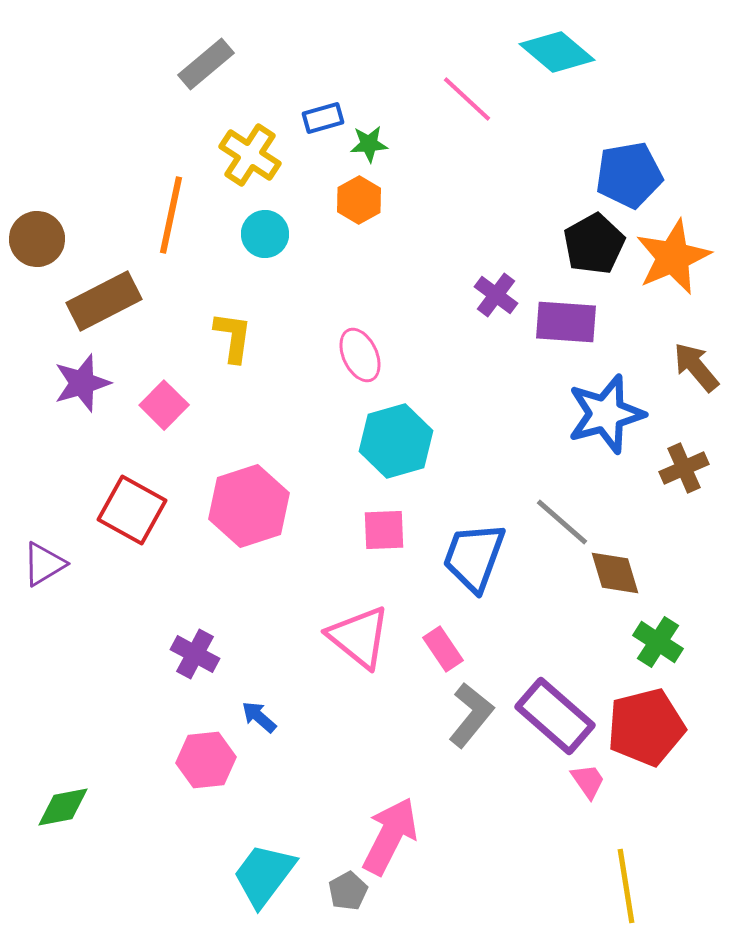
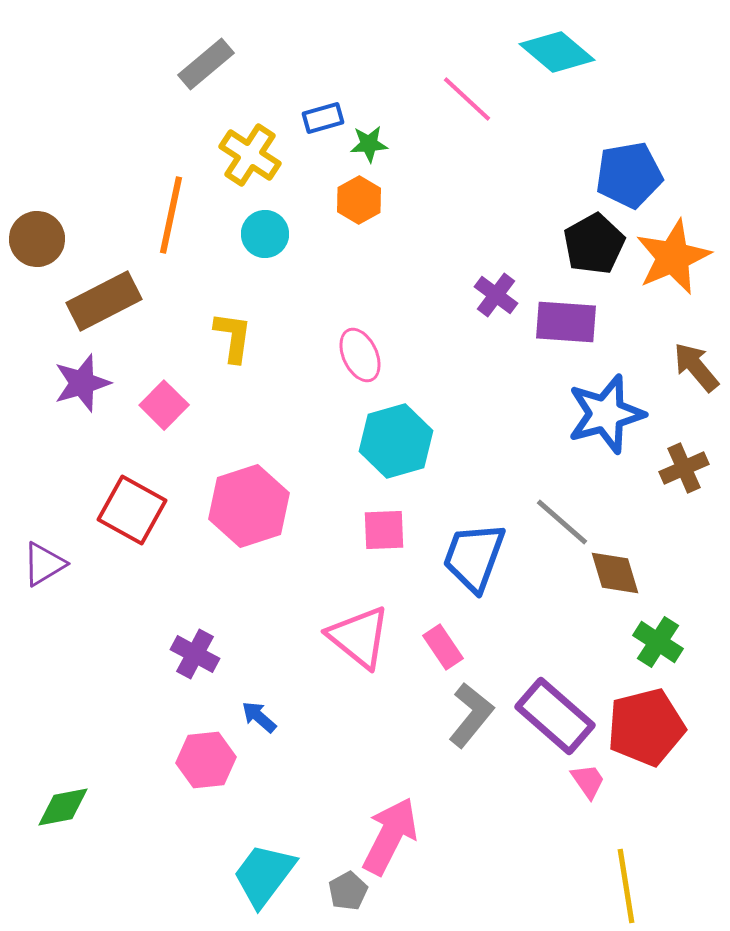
pink rectangle at (443, 649): moved 2 px up
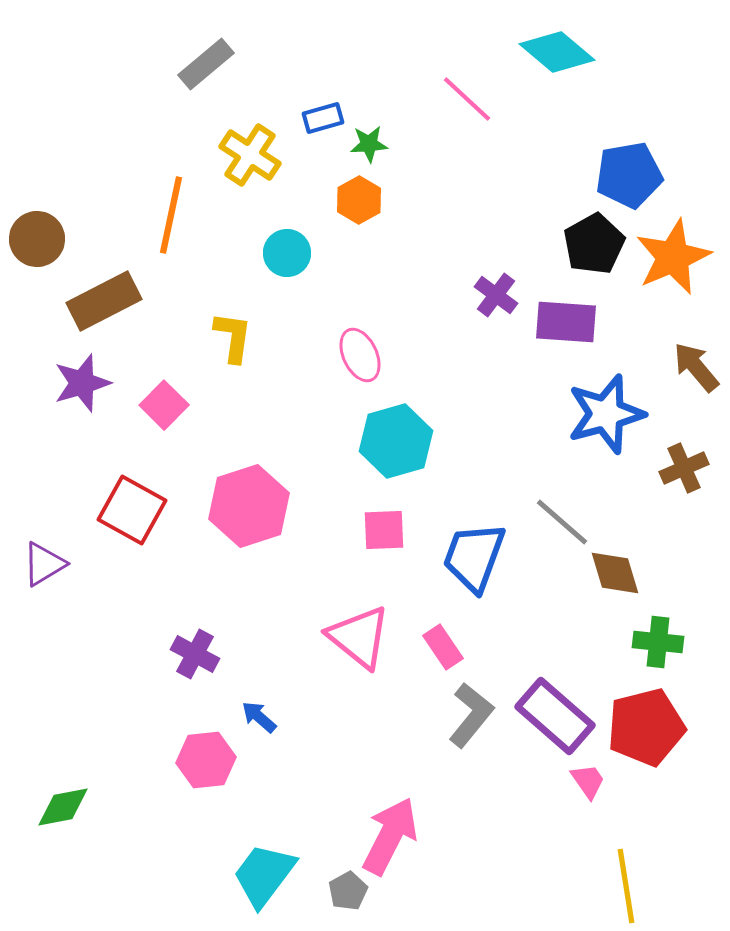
cyan circle at (265, 234): moved 22 px right, 19 px down
green cross at (658, 642): rotated 27 degrees counterclockwise
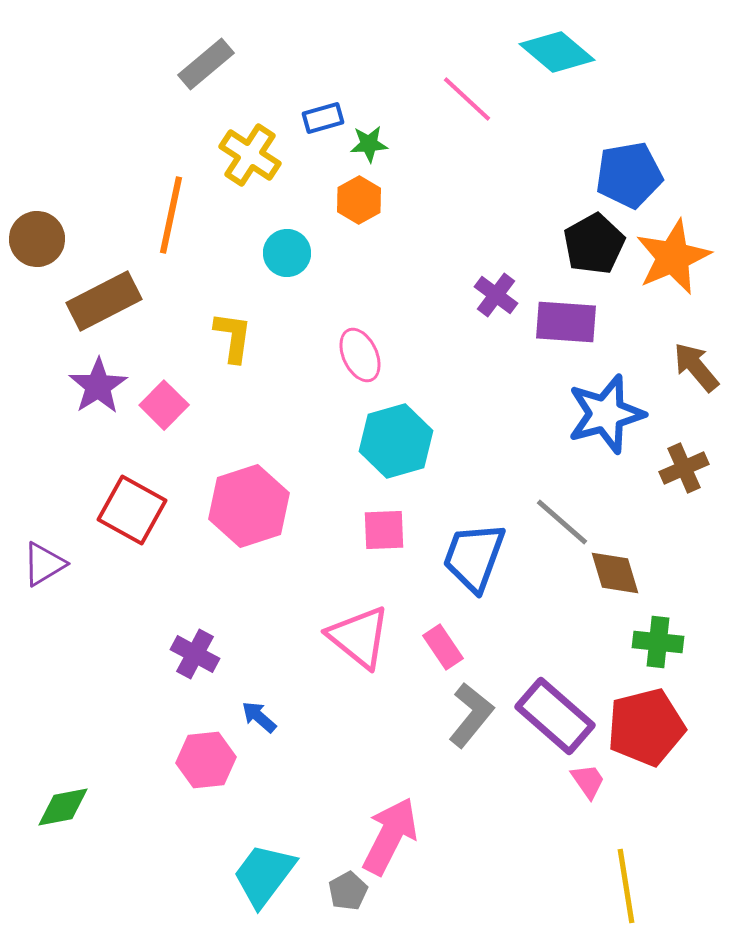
purple star at (82, 383): moved 16 px right, 3 px down; rotated 16 degrees counterclockwise
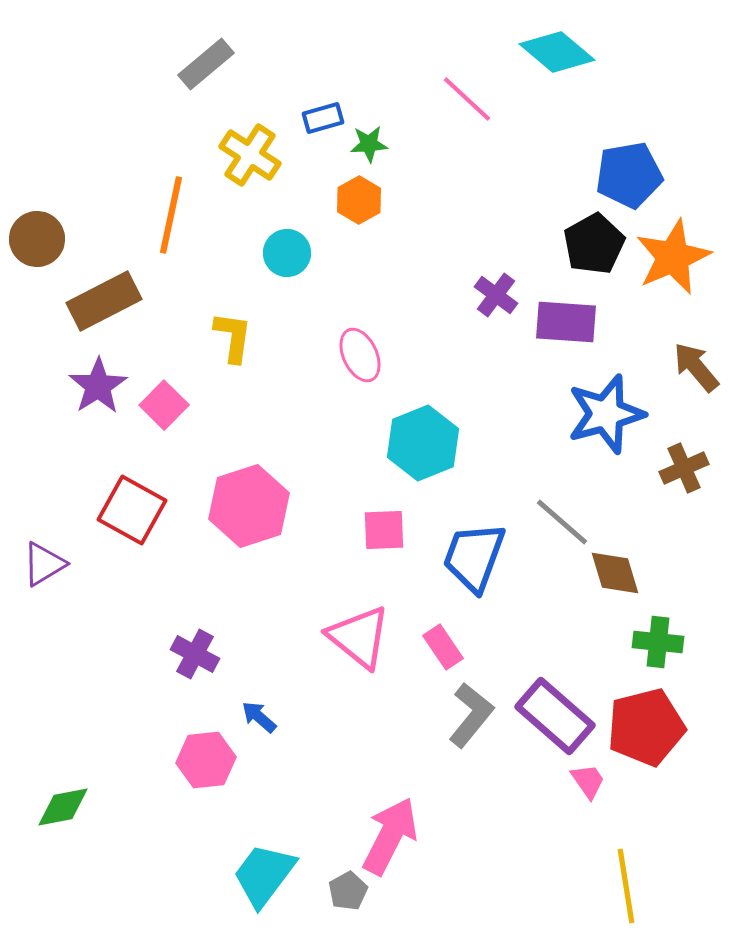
cyan hexagon at (396, 441): moved 27 px right, 2 px down; rotated 6 degrees counterclockwise
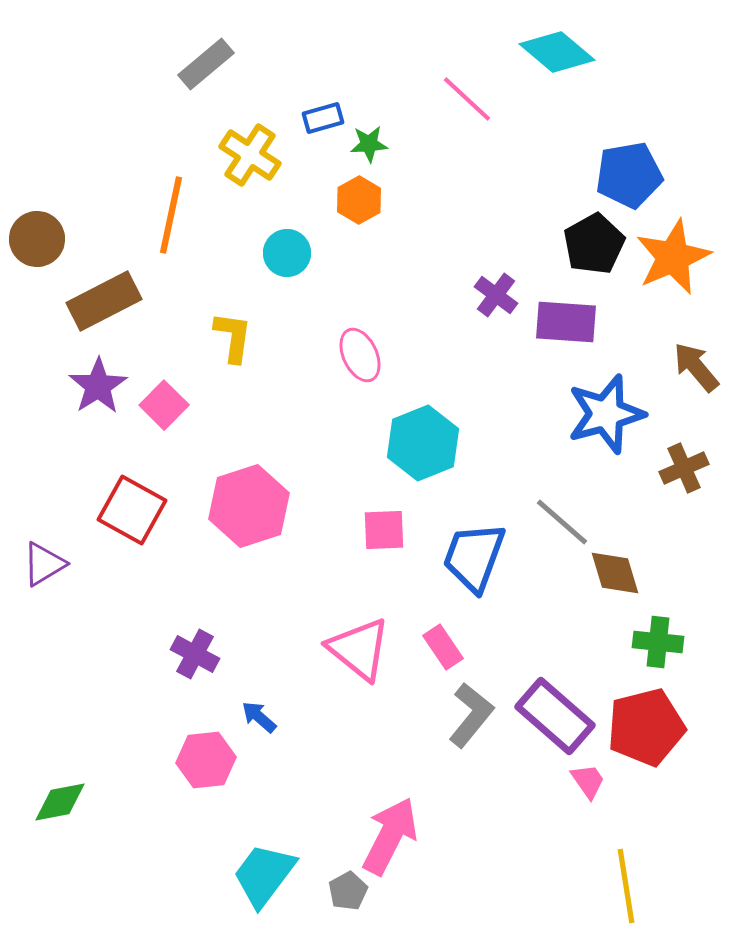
pink triangle at (359, 637): moved 12 px down
green diamond at (63, 807): moved 3 px left, 5 px up
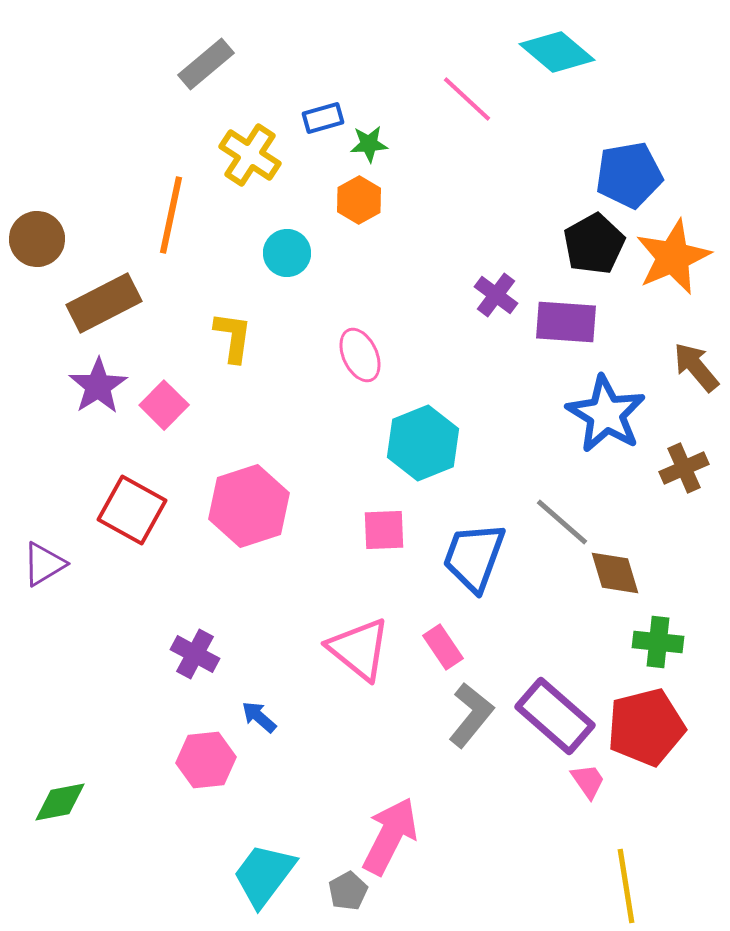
brown rectangle at (104, 301): moved 2 px down
blue star at (606, 414): rotated 26 degrees counterclockwise
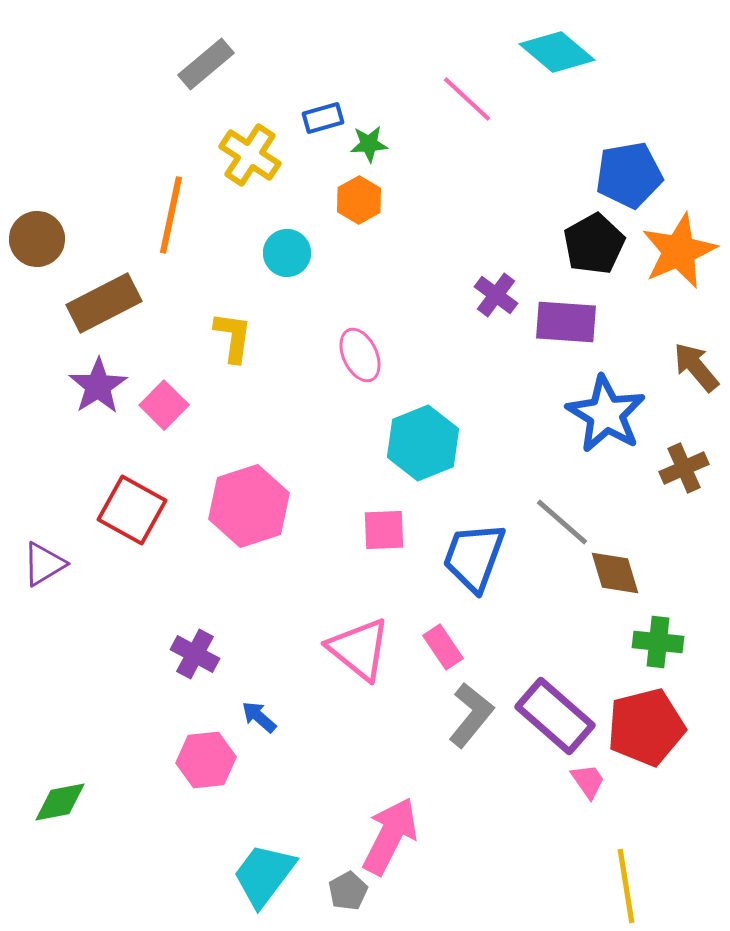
orange star at (673, 257): moved 6 px right, 6 px up
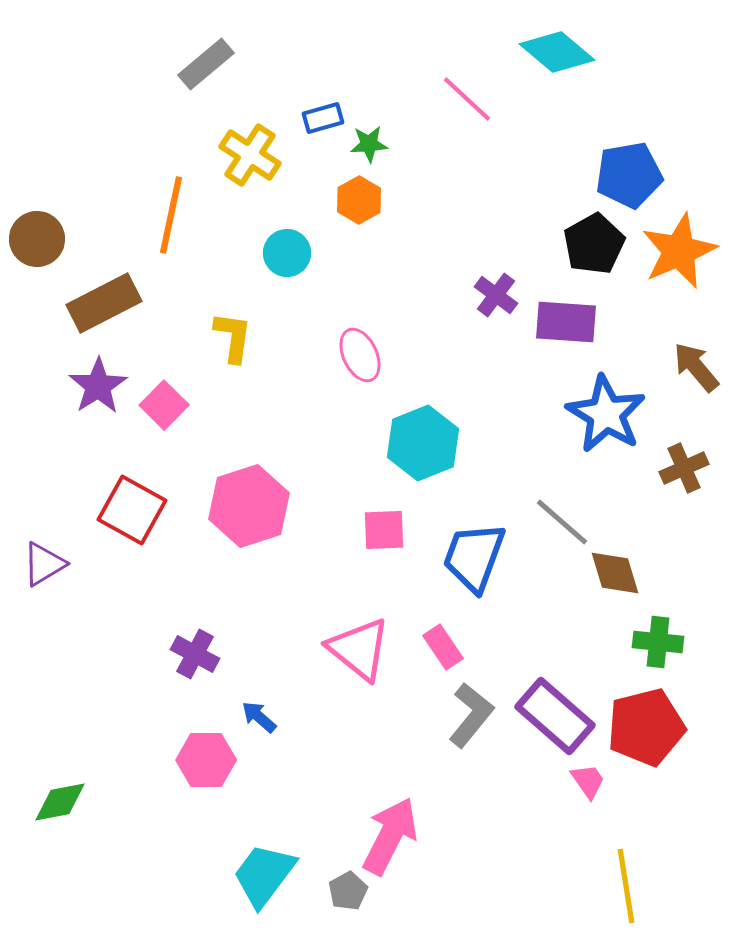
pink hexagon at (206, 760): rotated 6 degrees clockwise
